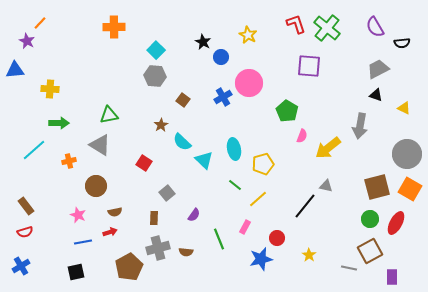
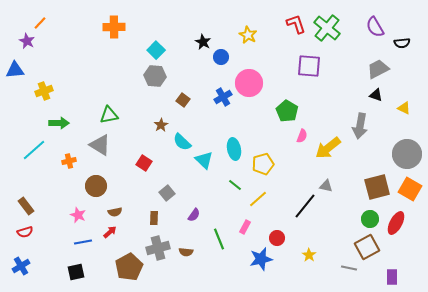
yellow cross at (50, 89): moved 6 px left, 2 px down; rotated 24 degrees counterclockwise
red arrow at (110, 232): rotated 24 degrees counterclockwise
brown square at (370, 251): moved 3 px left, 4 px up
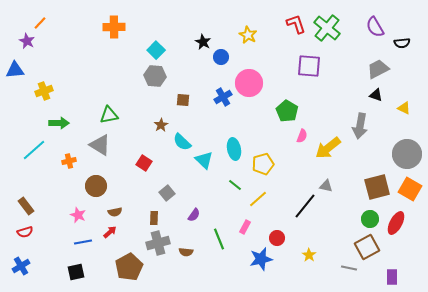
brown square at (183, 100): rotated 32 degrees counterclockwise
gray cross at (158, 248): moved 5 px up
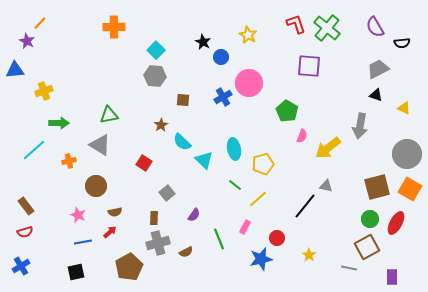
brown semicircle at (186, 252): rotated 32 degrees counterclockwise
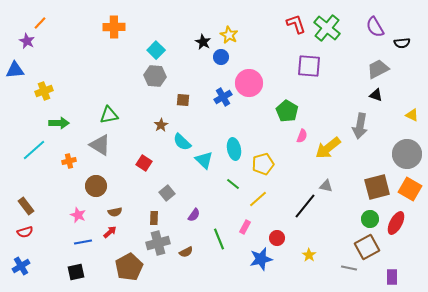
yellow star at (248, 35): moved 19 px left
yellow triangle at (404, 108): moved 8 px right, 7 px down
green line at (235, 185): moved 2 px left, 1 px up
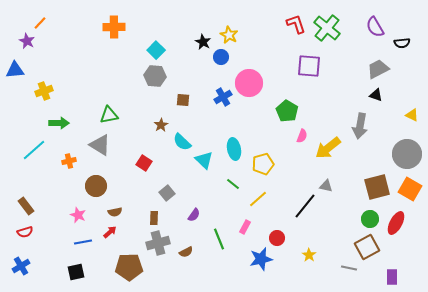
brown pentagon at (129, 267): rotated 28 degrees clockwise
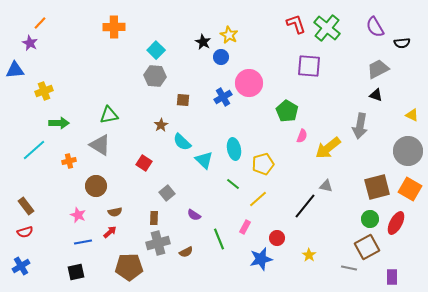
purple star at (27, 41): moved 3 px right, 2 px down
gray circle at (407, 154): moved 1 px right, 3 px up
purple semicircle at (194, 215): rotated 88 degrees clockwise
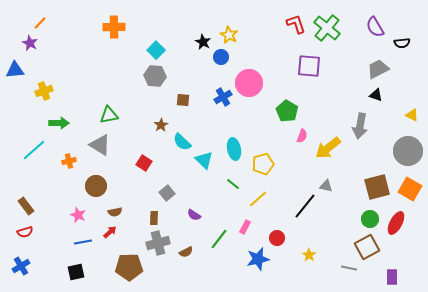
green line at (219, 239): rotated 60 degrees clockwise
blue star at (261, 259): moved 3 px left
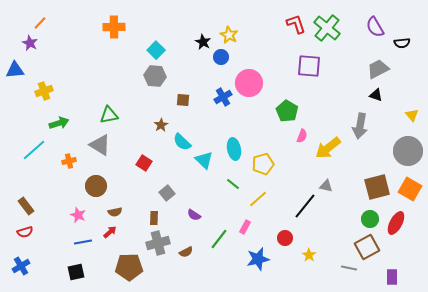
yellow triangle at (412, 115): rotated 24 degrees clockwise
green arrow at (59, 123): rotated 18 degrees counterclockwise
red circle at (277, 238): moved 8 px right
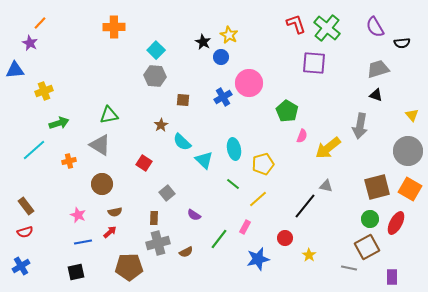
purple square at (309, 66): moved 5 px right, 3 px up
gray trapezoid at (378, 69): rotated 10 degrees clockwise
brown circle at (96, 186): moved 6 px right, 2 px up
